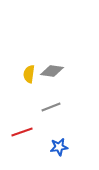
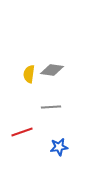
gray diamond: moved 1 px up
gray line: rotated 18 degrees clockwise
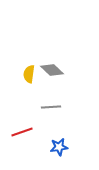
gray diamond: rotated 35 degrees clockwise
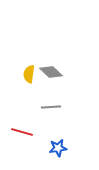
gray diamond: moved 1 px left, 2 px down
red line: rotated 35 degrees clockwise
blue star: moved 1 px left, 1 px down
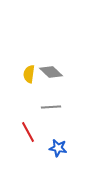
red line: moved 6 px right; rotated 45 degrees clockwise
blue star: rotated 18 degrees clockwise
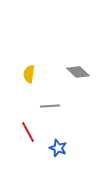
gray diamond: moved 27 px right
gray line: moved 1 px left, 1 px up
blue star: rotated 12 degrees clockwise
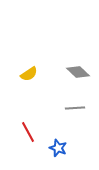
yellow semicircle: rotated 132 degrees counterclockwise
gray line: moved 25 px right, 2 px down
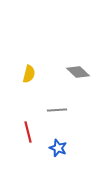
yellow semicircle: rotated 42 degrees counterclockwise
gray line: moved 18 px left, 2 px down
red line: rotated 15 degrees clockwise
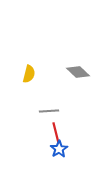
gray line: moved 8 px left, 1 px down
red line: moved 28 px right, 1 px down
blue star: moved 1 px right, 1 px down; rotated 18 degrees clockwise
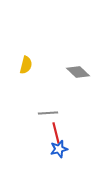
yellow semicircle: moved 3 px left, 9 px up
gray line: moved 1 px left, 2 px down
blue star: rotated 18 degrees clockwise
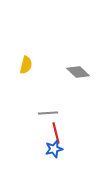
blue star: moved 5 px left
